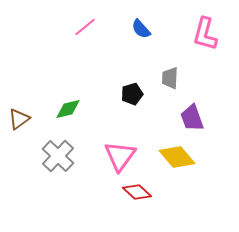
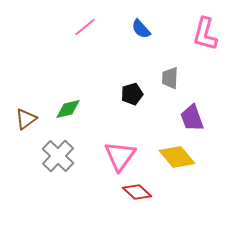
brown triangle: moved 7 px right
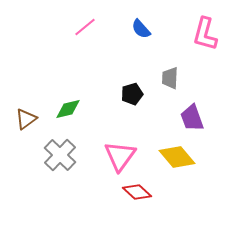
gray cross: moved 2 px right, 1 px up
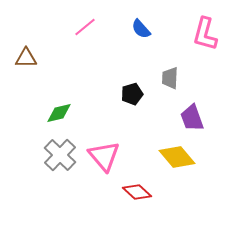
green diamond: moved 9 px left, 4 px down
brown triangle: moved 61 px up; rotated 35 degrees clockwise
pink triangle: moved 16 px left; rotated 16 degrees counterclockwise
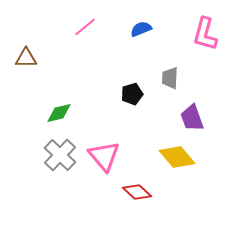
blue semicircle: rotated 110 degrees clockwise
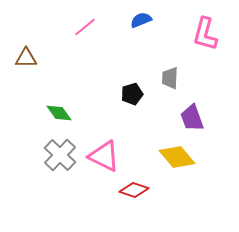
blue semicircle: moved 9 px up
green diamond: rotated 68 degrees clockwise
pink triangle: rotated 24 degrees counterclockwise
red diamond: moved 3 px left, 2 px up; rotated 24 degrees counterclockwise
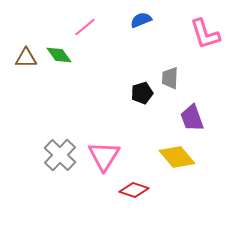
pink L-shape: rotated 32 degrees counterclockwise
black pentagon: moved 10 px right, 1 px up
green diamond: moved 58 px up
pink triangle: rotated 36 degrees clockwise
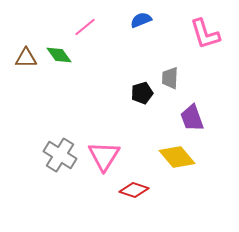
gray cross: rotated 12 degrees counterclockwise
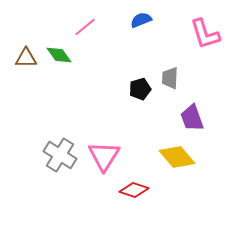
black pentagon: moved 2 px left, 4 px up
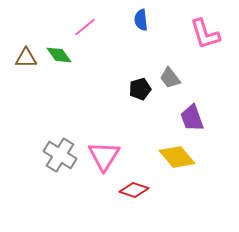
blue semicircle: rotated 75 degrees counterclockwise
gray trapezoid: rotated 40 degrees counterclockwise
